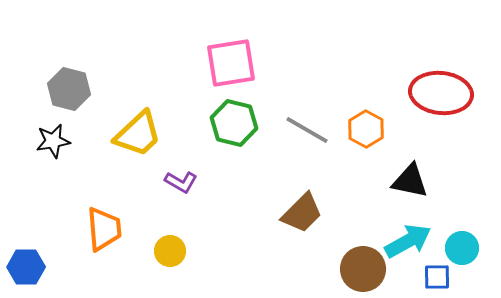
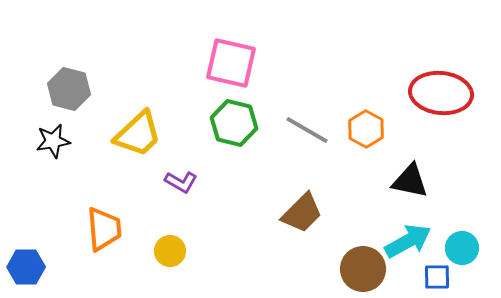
pink square: rotated 22 degrees clockwise
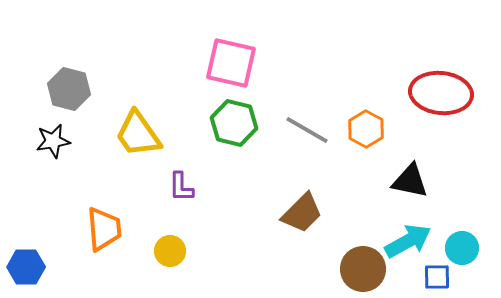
yellow trapezoid: rotated 98 degrees clockwise
purple L-shape: moved 5 px down; rotated 60 degrees clockwise
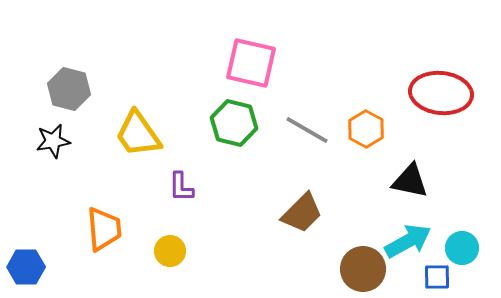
pink square: moved 20 px right
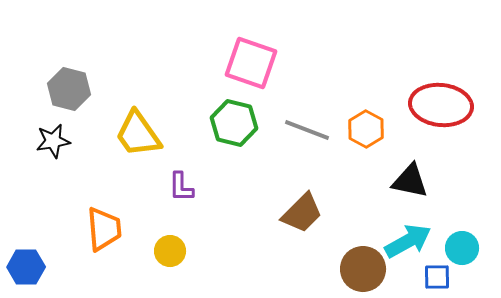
pink square: rotated 6 degrees clockwise
red ellipse: moved 12 px down
gray line: rotated 9 degrees counterclockwise
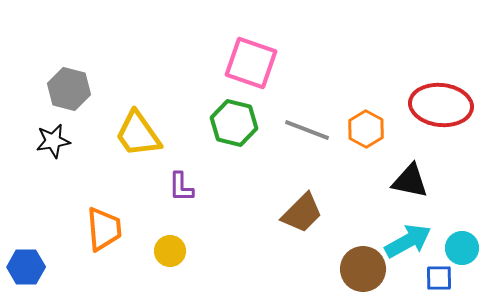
blue square: moved 2 px right, 1 px down
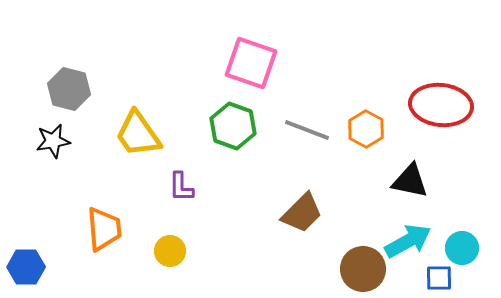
green hexagon: moved 1 px left, 3 px down; rotated 6 degrees clockwise
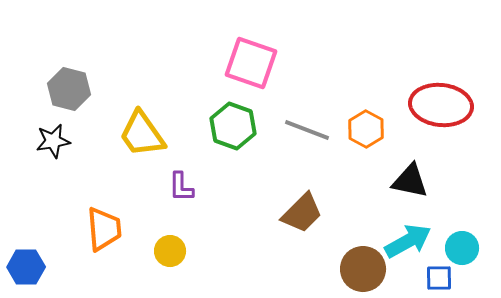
yellow trapezoid: moved 4 px right
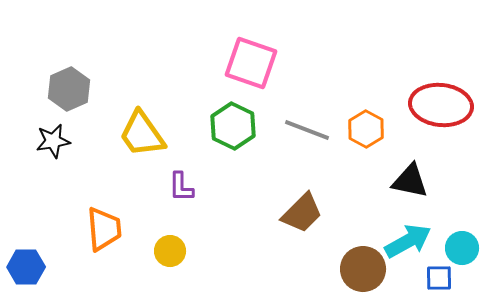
gray hexagon: rotated 21 degrees clockwise
green hexagon: rotated 6 degrees clockwise
